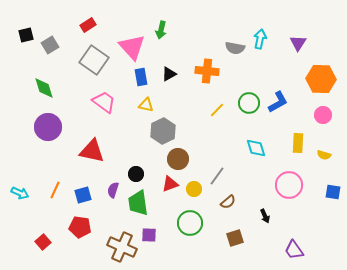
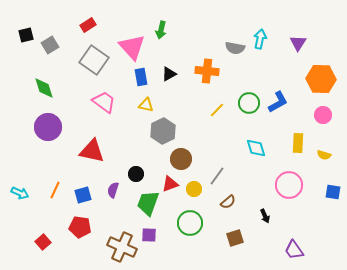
brown circle at (178, 159): moved 3 px right
green trapezoid at (138, 203): moved 10 px right; rotated 28 degrees clockwise
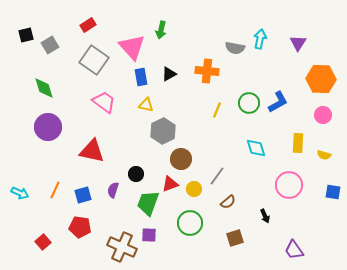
yellow line at (217, 110): rotated 21 degrees counterclockwise
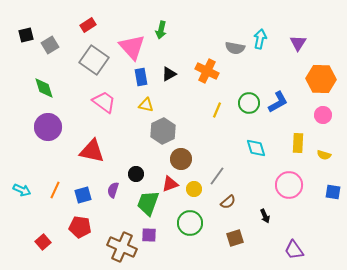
orange cross at (207, 71): rotated 20 degrees clockwise
cyan arrow at (20, 193): moved 2 px right, 3 px up
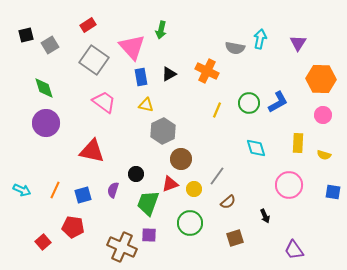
purple circle at (48, 127): moved 2 px left, 4 px up
red pentagon at (80, 227): moved 7 px left
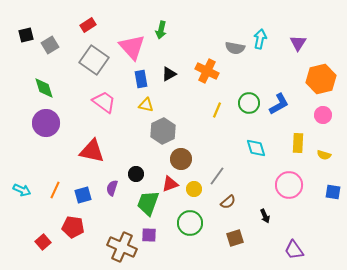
blue rectangle at (141, 77): moved 2 px down
orange hexagon at (321, 79): rotated 16 degrees counterclockwise
blue L-shape at (278, 102): moved 1 px right, 2 px down
purple semicircle at (113, 190): moved 1 px left, 2 px up
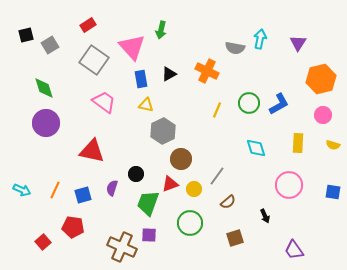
yellow semicircle at (324, 155): moved 9 px right, 10 px up
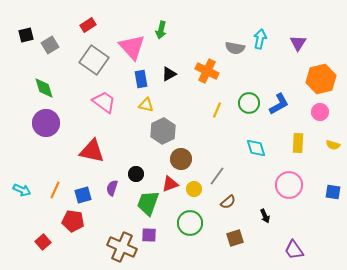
pink circle at (323, 115): moved 3 px left, 3 px up
red pentagon at (73, 227): moved 6 px up
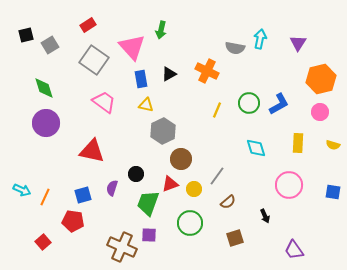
orange line at (55, 190): moved 10 px left, 7 px down
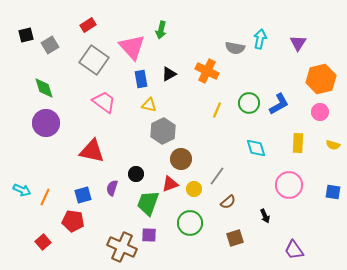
yellow triangle at (146, 105): moved 3 px right
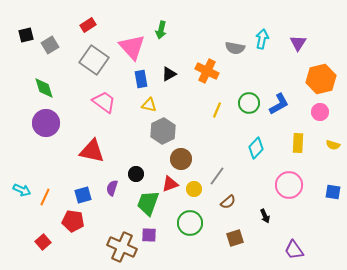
cyan arrow at (260, 39): moved 2 px right
cyan diamond at (256, 148): rotated 60 degrees clockwise
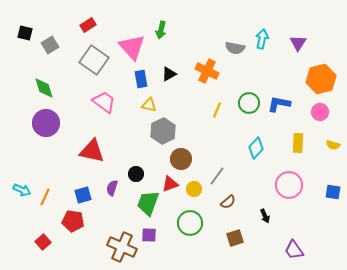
black square at (26, 35): moved 1 px left, 2 px up; rotated 28 degrees clockwise
blue L-shape at (279, 104): rotated 140 degrees counterclockwise
